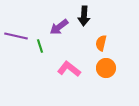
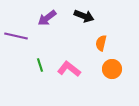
black arrow: rotated 72 degrees counterclockwise
purple arrow: moved 12 px left, 9 px up
green line: moved 19 px down
orange circle: moved 6 px right, 1 px down
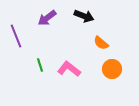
purple line: rotated 55 degrees clockwise
orange semicircle: rotated 63 degrees counterclockwise
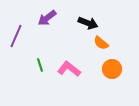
black arrow: moved 4 px right, 7 px down
purple line: rotated 45 degrees clockwise
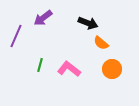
purple arrow: moved 4 px left
green line: rotated 32 degrees clockwise
